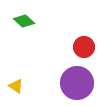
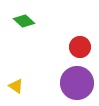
red circle: moved 4 px left
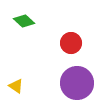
red circle: moved 9 px left, 4 px up
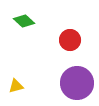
red circle: moved 1 px left, 3 px up
yellow triangle: rotated 49 degrees counterclockwise
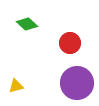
green diamond: moved 3 px right, 3 px down
red circle: moved 3 px down
